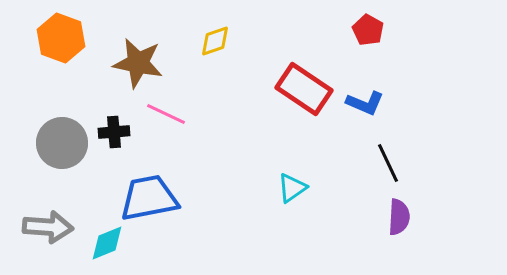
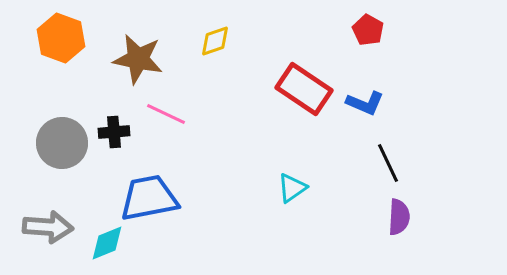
brown star: moved 4 px up
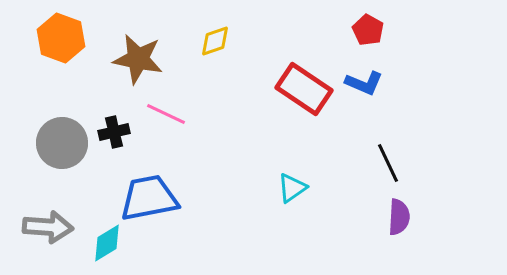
blue L-shape: moved 1 px left, 20 px up
black cross: rotated 8 degrees counterclockwise
cyan diamond: rotated 9 degrees counterclockwise
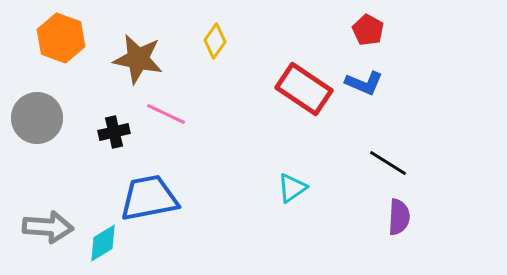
yellow diamond: rotated 36 degrees counterclockwise
gray circle: moved 25 px left, 25 px up
black line: rotated 33 degrees counterclockwise
cyan diamond: moved 4 px left
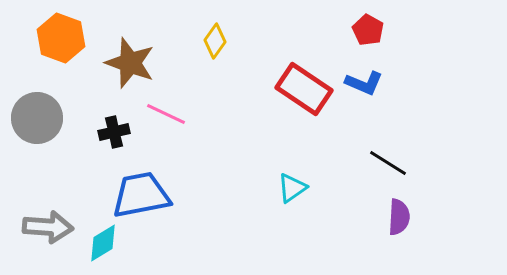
brown star: moved 8 px left, 4 px down; rotated 9 degrees clockwise
blue trapezoid: moved 8 px left, 3 px up
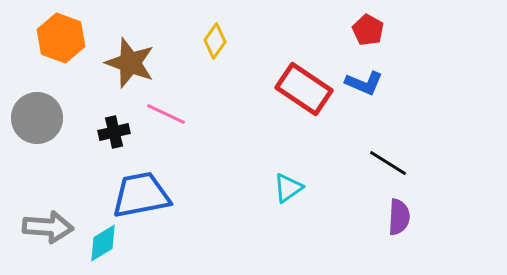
cyan triangle: moved 4 px left
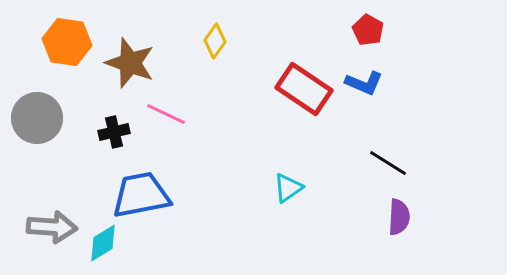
orange hexagon: moved 6 px right, 4 px down; rotated 12 degrees counterclockwise
gray arrow: moved 4 px right
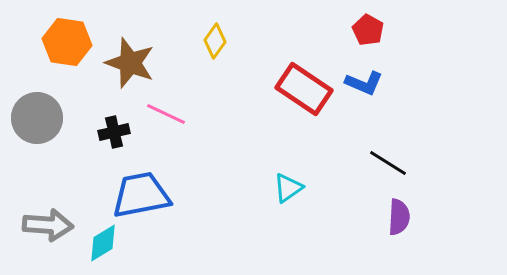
gray arrow: moved 4 px left, 2 px up
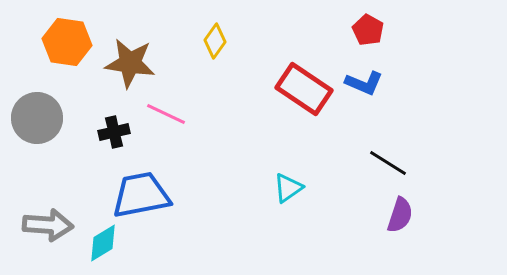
brown star: rotated 12 degrees counterclockwise
purple semicircle: moved 1 px right, 2 px up; rotated 15 degrees clockwise
